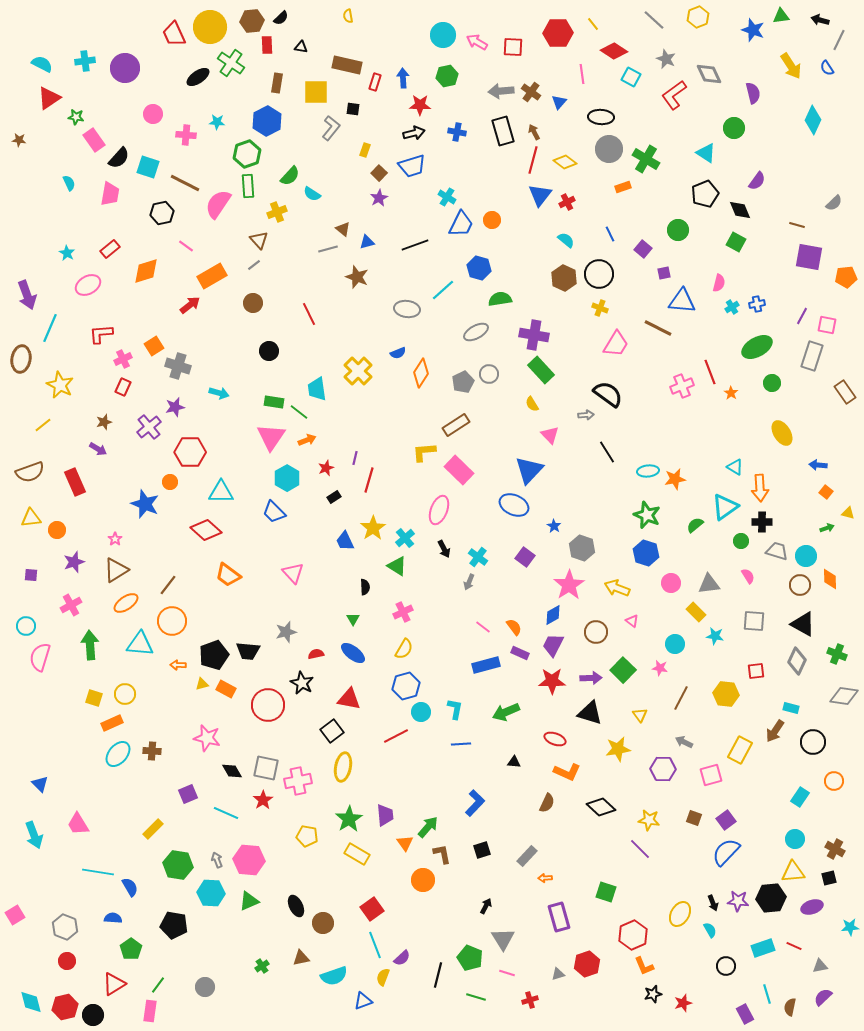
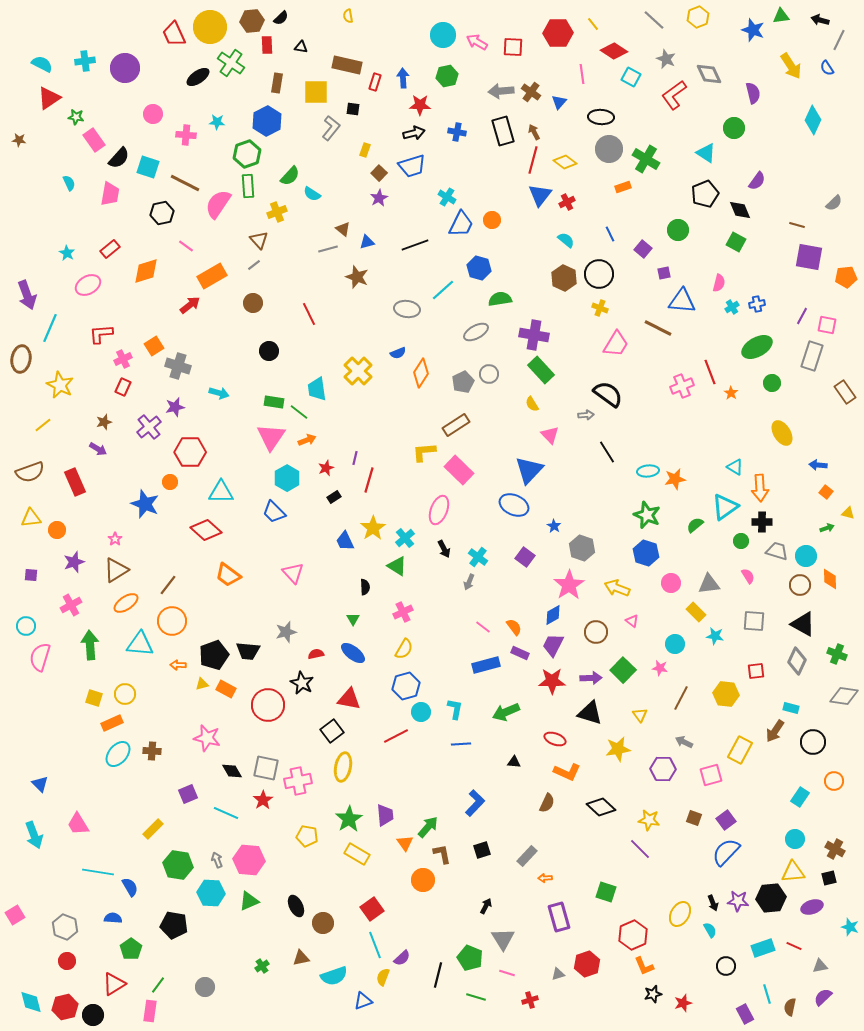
cyan star at (850, 927): rotated 24 degrees clockwise
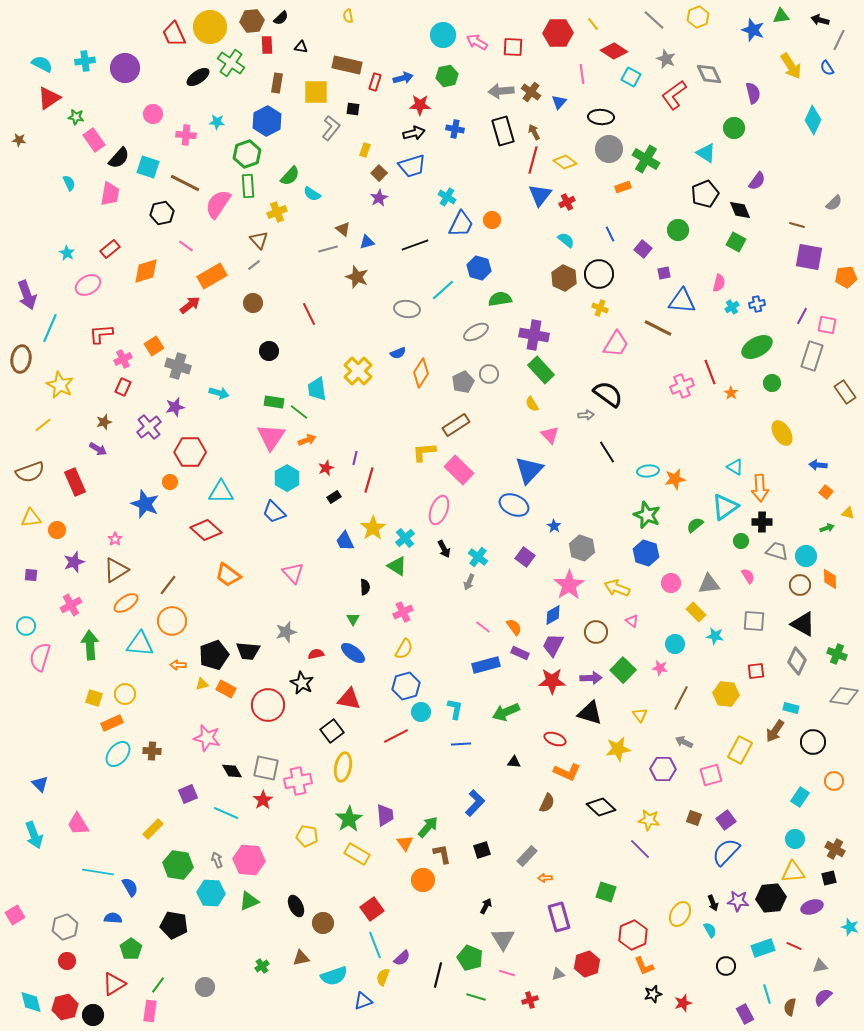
blue arrow at (403, 78): rotated 78 degrees clockwise
blue cross at (457, 132): moved 2 px left, 3 px up
gray hexagon at (65, 927): rotated 20 degrees clockwise
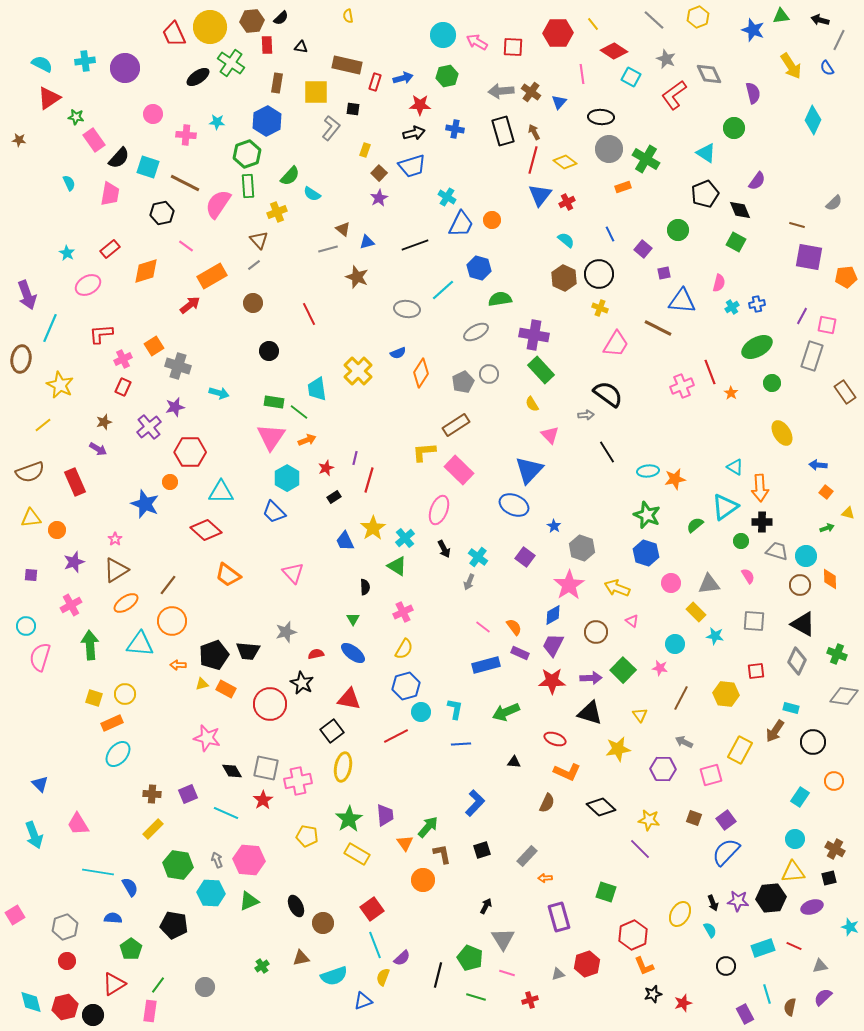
red circle at (268, 705): moved 2 px right, 1 px up
brown cross at (152, 751): moved 43 px down
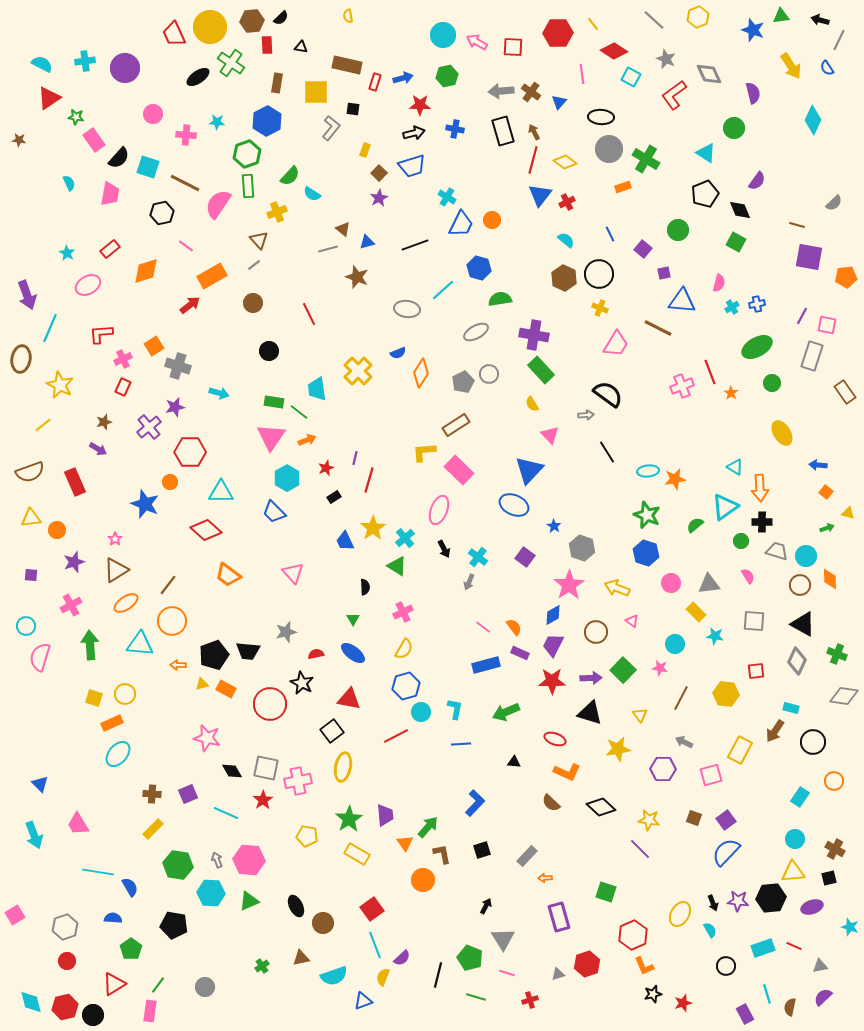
brown semicircle at (547, 803): moved 4 px right; rotated 108 degrees clockwise
